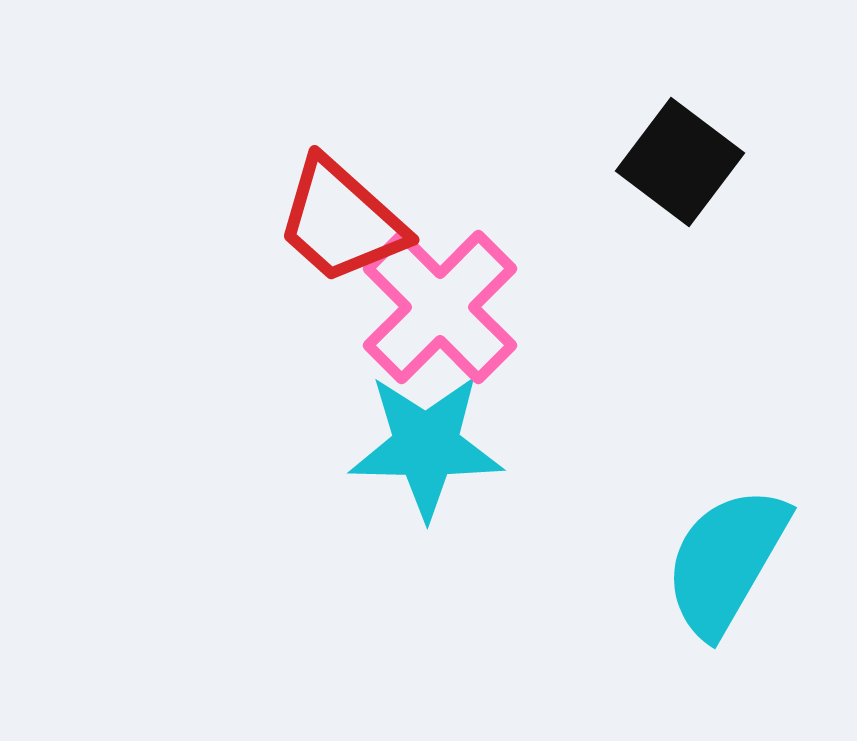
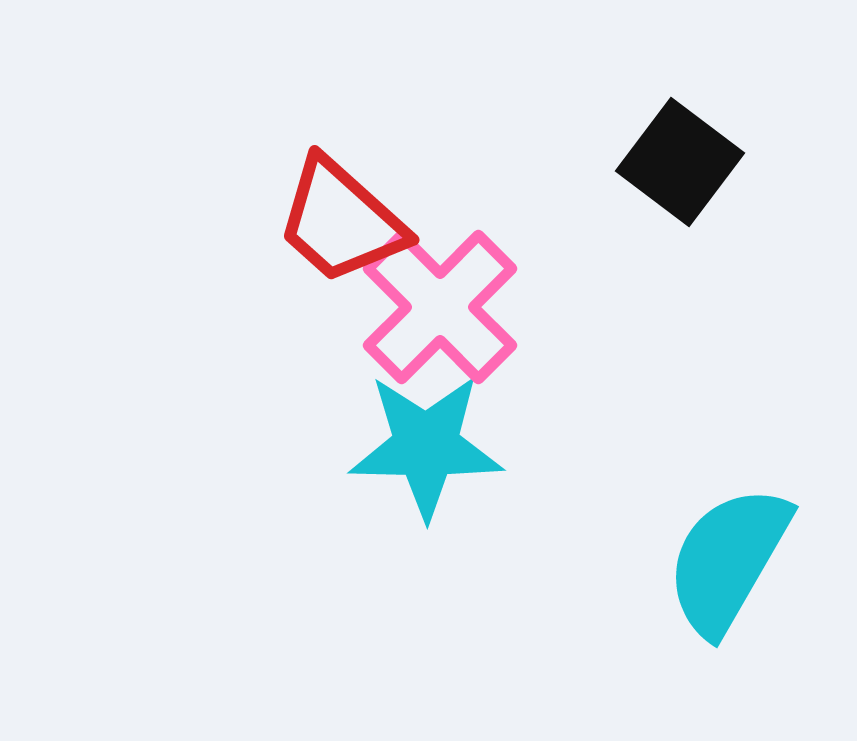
cyan semicircle: moved 2 px right, 1 px up
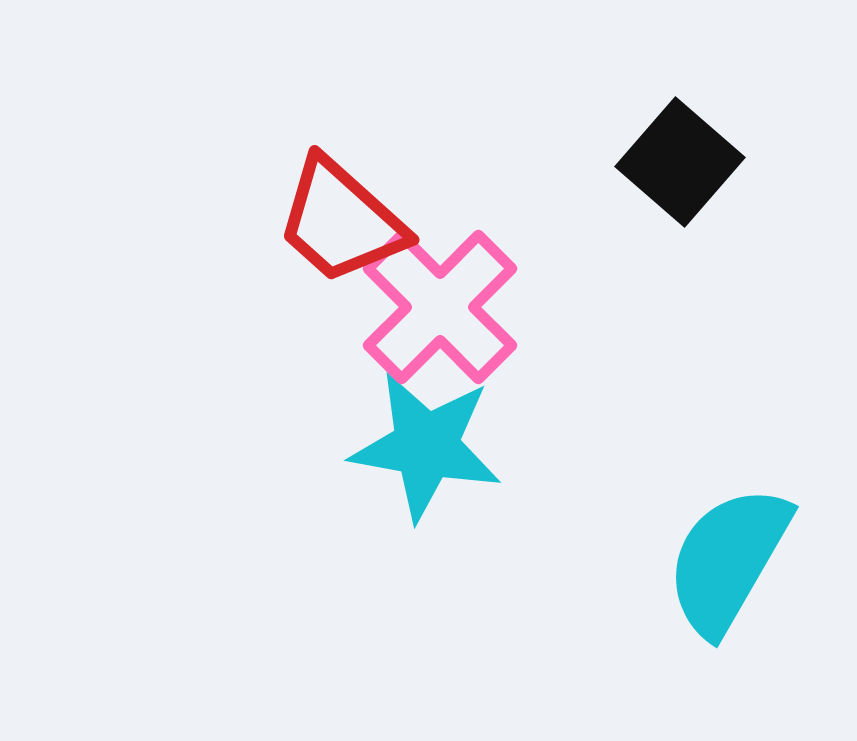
black square: rotated 4 degrees clockwise
cyan star: rotated 9 degrees clockwise
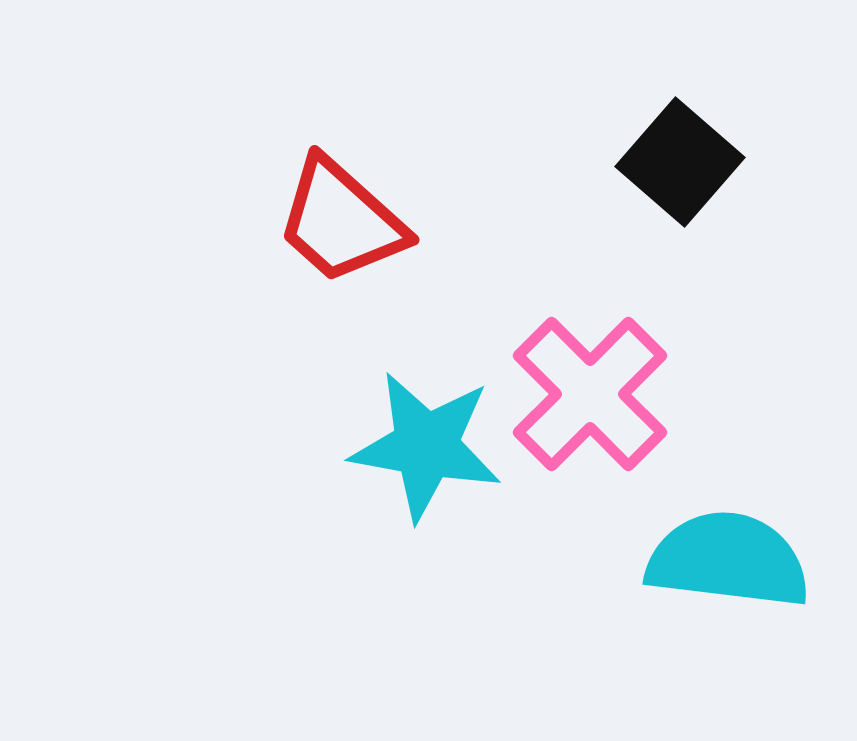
pink cross: moved 150 px right, 87 px down
cyan semicircle: rotated 67 degrees clockwise
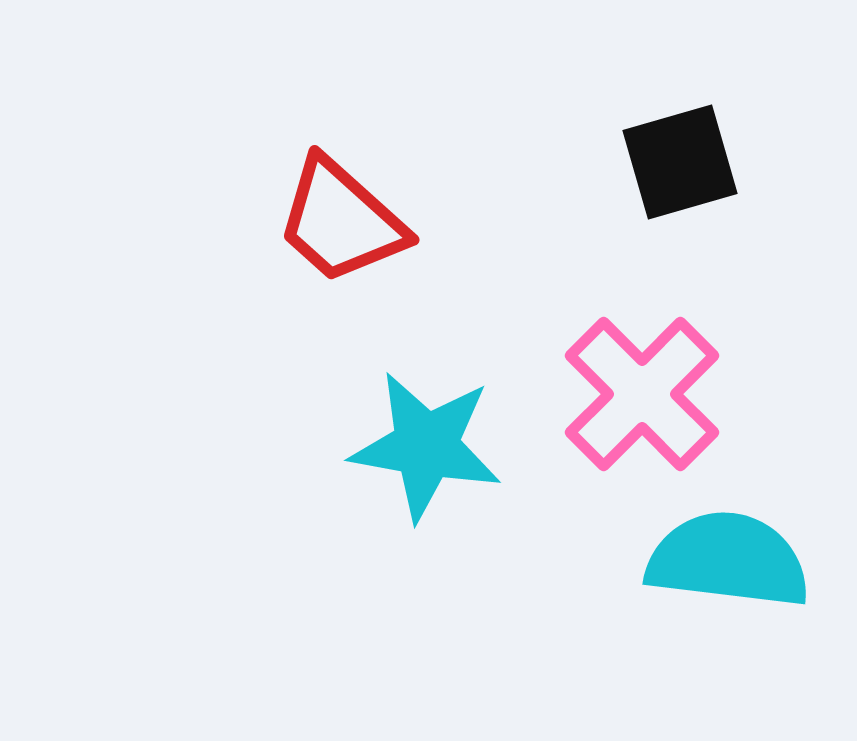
black square: rotated 33 degrees clockwise
pink cross: moved 52 px right
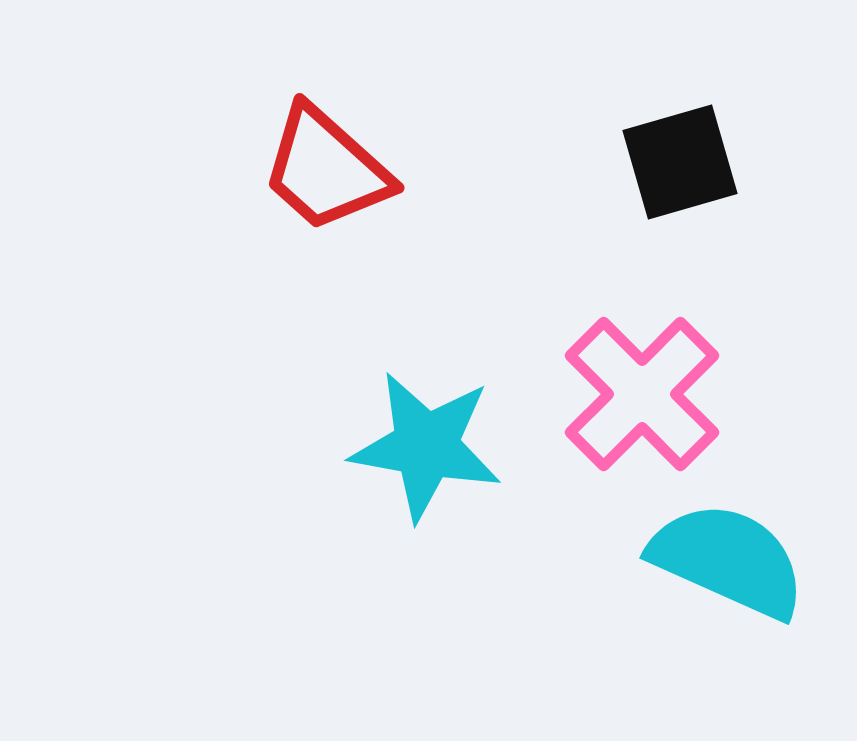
red trapezoid: moved 15 px left, 52 px up
cyan semicircle: rotated 17 degrees clockwise
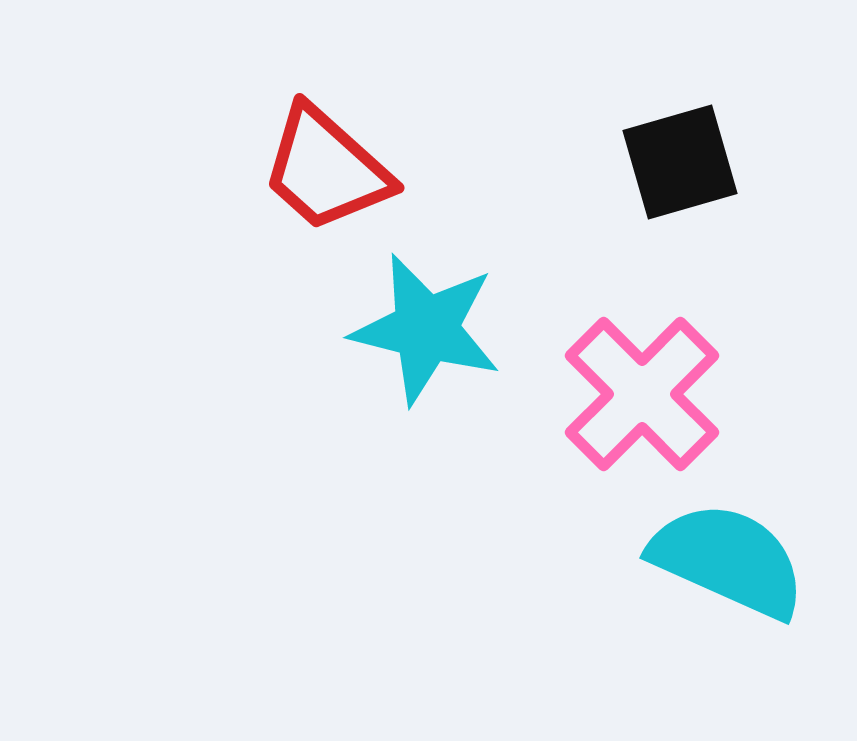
cyan star: moved 117 px up; rotated 4 degrees clockwise
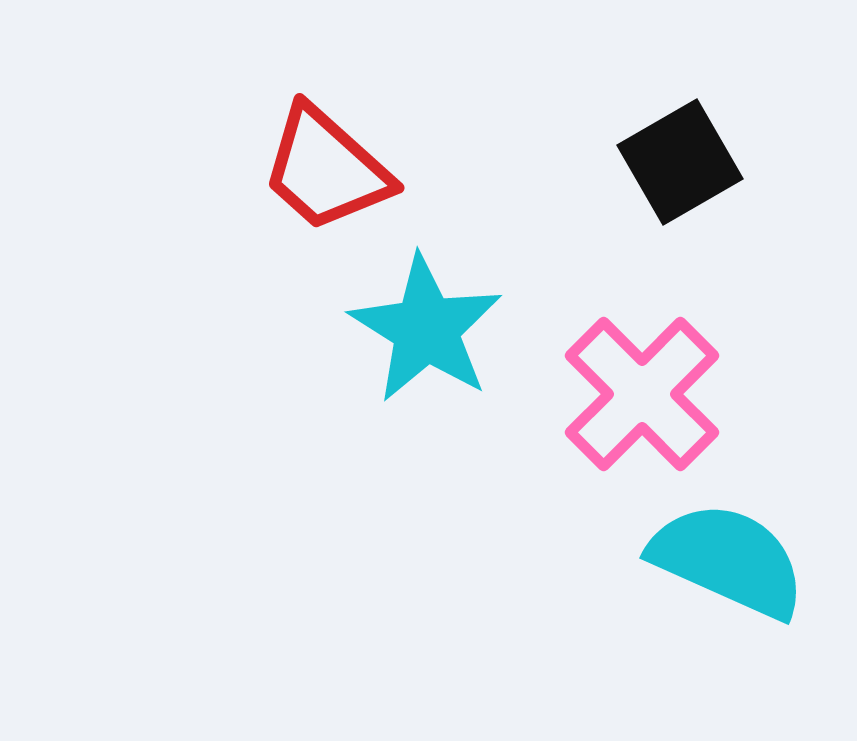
black square: rotated 14 degrees counterclockwise
cyan star: rotated 18 degrees clockwise
